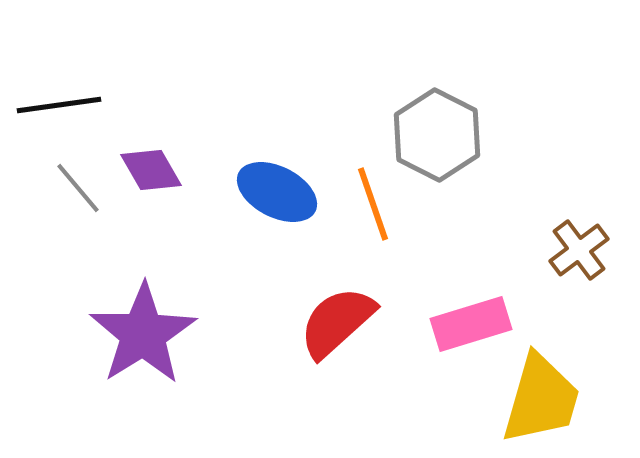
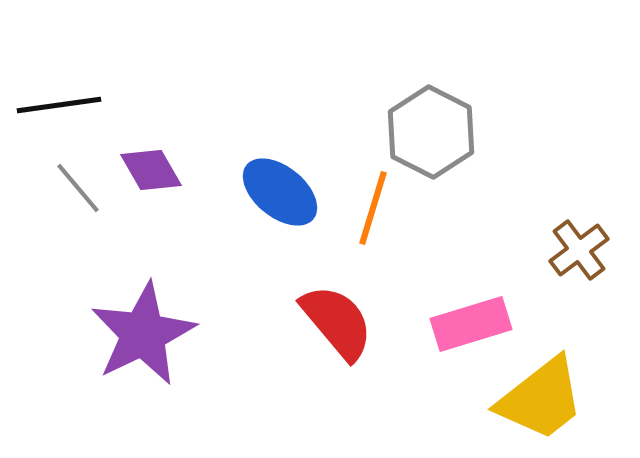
gray hexagon: moved 6 px left, 3 px up
blue ellipse: moved 3 px right; rotated 12 degrees clockwise
orange line: moved 4 px down; rotated 36 degrees clockwise
red semicircle: rotated 92 degrees clockwise
purple star: rotated 6 degrees clockwise
yellow trapezoid: rotated 36 degrees clockwise
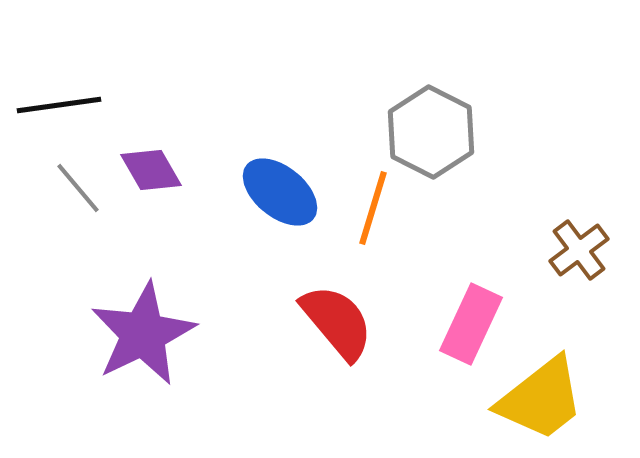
pink rectangle: rotated 48 degrees counterclockwise
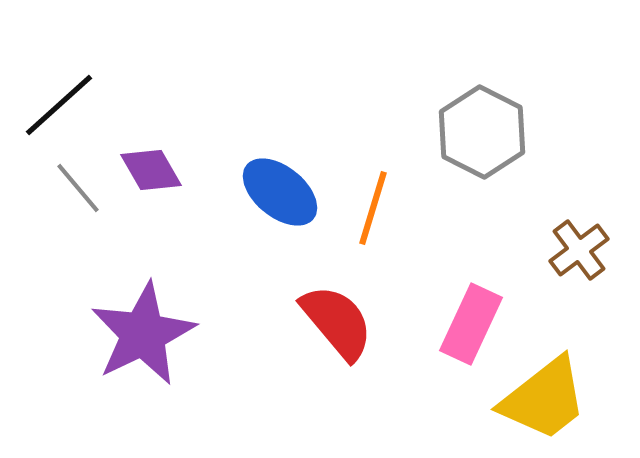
black line: rotated 34 degrees counterclockwise
gray hexagon: moved 51 px right
yellow trapezoid: moved 3 px right
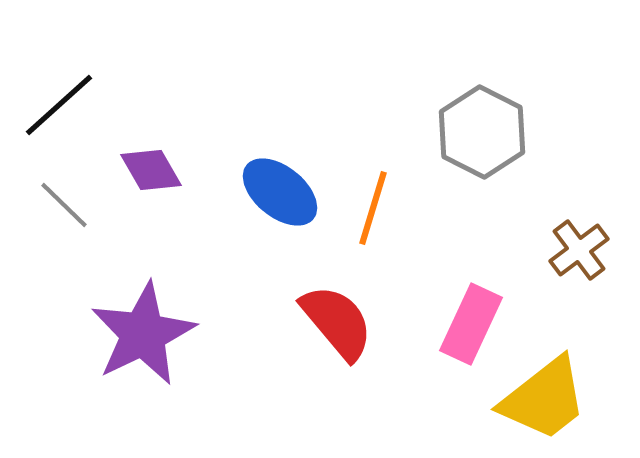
gray line: moved 14 px left, 17 px down; rotated 6 degrees counterclockwise
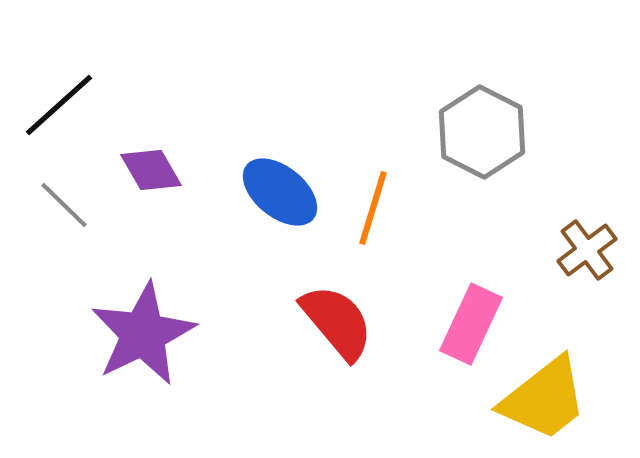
brown cross: moved 8 px right
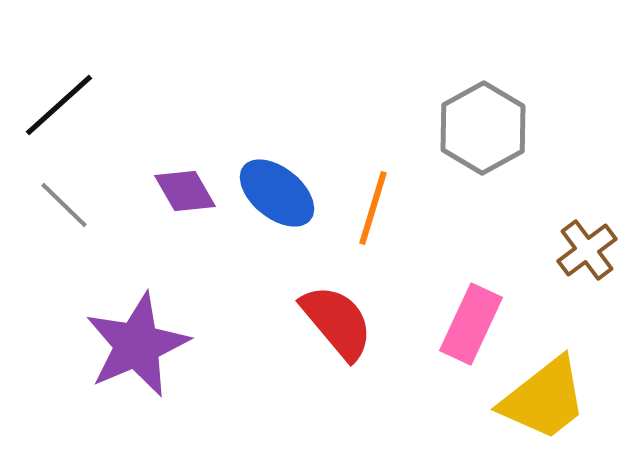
gray hexagon: moved 1 px right, 4 px up; rotated 4 degrees clockwise
purple diamond: moved 34 px right, 21 px down
blue ellipse: moved 3 px left, 1 px down
purple star: moved 6 px left, 11 px down; rotated 3 degrees clockwise
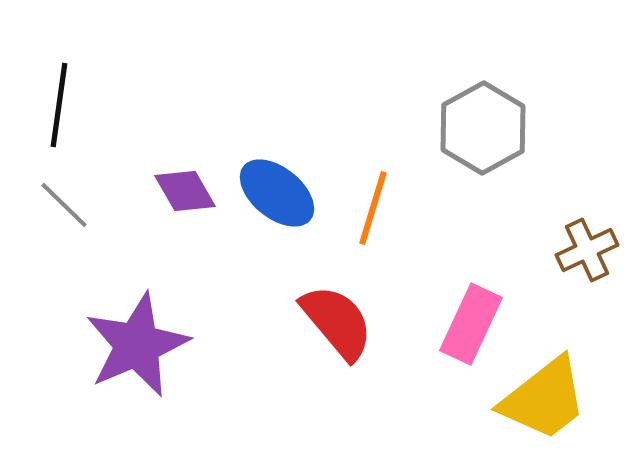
black line: rotated 40 degrees counterclockwise
brown cross: rotated 12 degrees clockwise
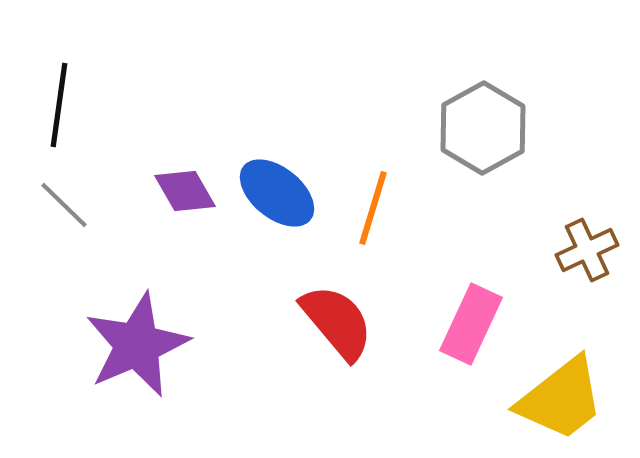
yellow trapezoid: moved 17 px right
